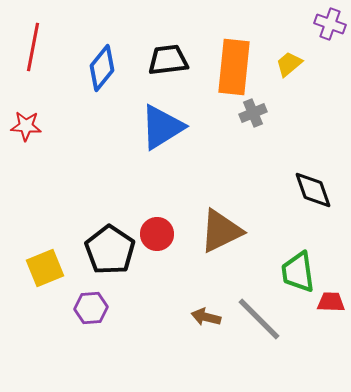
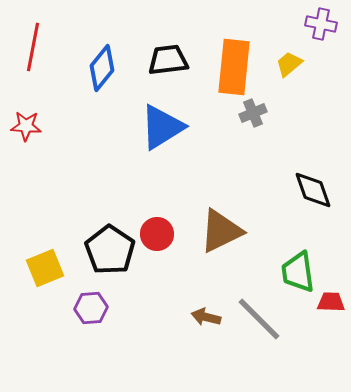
purple cross: moved 9 px left; rotated 8 degrees counterclockwise
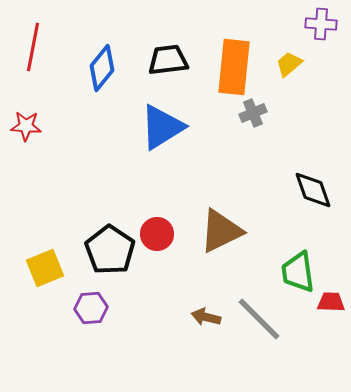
purple cross: rotated 8 degrees counterclockwise
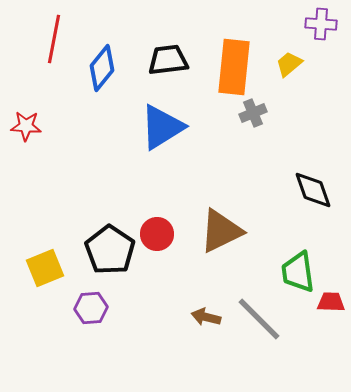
red line: moved 21 px right, 8 px up
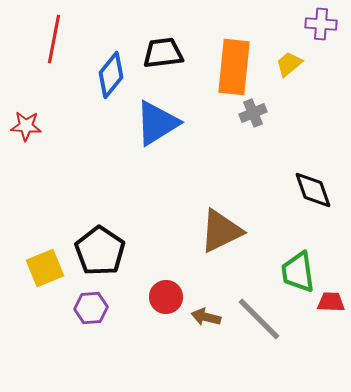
black trapezoid: moved 5 px left, 7 px up
blue diamond: moved 9 px right, 7 px down
blue triangle: moved 5 px left, 4 px up
red circle: moved 9 px right, 63 px down
black pentagon: moved 10 px left, 1 px down
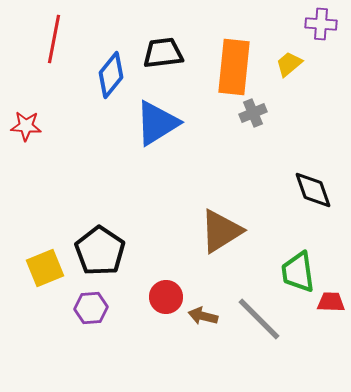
brown triangle: rotated 6 degrees counterclockwise
brown arrow: moved 3 px left, 1 px up
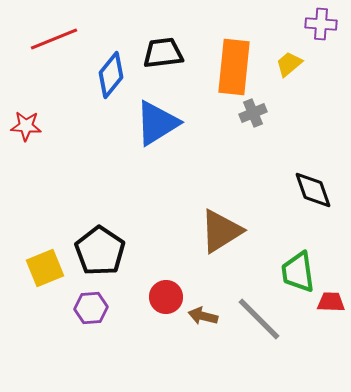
red line: rotated 57 degrees clockwise
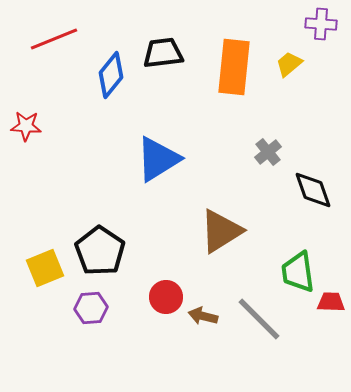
gray cross: moved 15 px right, 39 px down; rotated 16 degrees counterclockwise
blue triangle: moved 1 px right, 36 px down
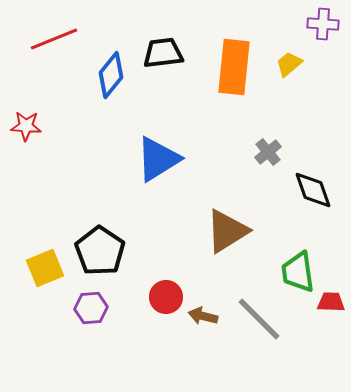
purple cross: moved 2 px right
brown triangle: moved 6 px right
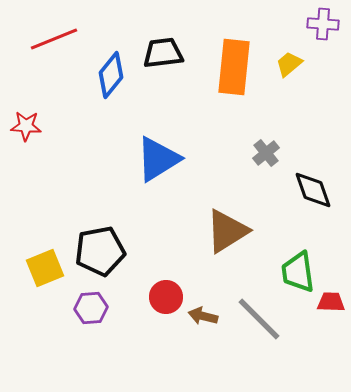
gray cross: moved 2 px left, 1 px down
black pentagon: rotated 27 degrees clockwise
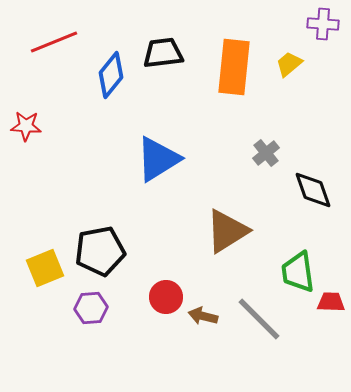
red line: moved 3 px down
